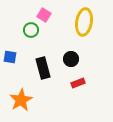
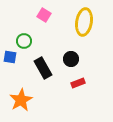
green circle: moved 7 px left, 11 px down
black rectangle: rotated 15 degrees counterclockwise
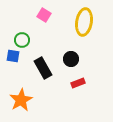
green circle: moved 2 px left, 1 px up
blue square: moved 3 px right, 1 px up
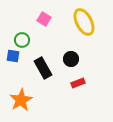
pink square: moved 4 px down
yellow ellipse: rotated 36 degrees counterclockwise
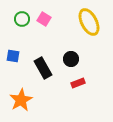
yellow ellipse: moved 5 px right
green circle: moved 21 px up
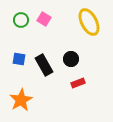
green circle: moved 1 px left, 1 px down
blue square: moved 6 px right, 3 px down
black rectangle: moved 1 px right, 3 px up
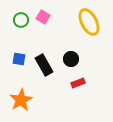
pink square: moved 1 px left, 2 px up
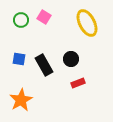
pink square: moved 1 px right
yellow ellipse: moved 2 px left, 1 px down
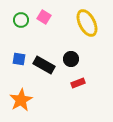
black rectangle: rotated 30 degrees counterclockwise
